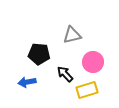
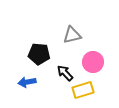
black arrow: moved 1 px up
yellow rectangle: moved 4 px left
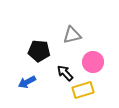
black pentagon: moved 3 px up
blue arrow: rotated 18 degrees counterclockwise
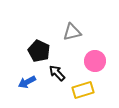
gray triangle: moved 3 px up
black pentagon: rotated 20 degrees clockwise
pink circle: moved 2 px right, 1 px up
black arrow: moved 8 px left
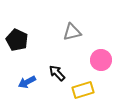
black pentagon: moved 22 px left, 11 px up
pink circle: moved 6 px right, 1 px up
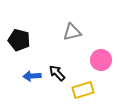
black pentagon: moved 2 px right; rotated 10 degrees counterclockwise
blue arrow: moved 5 px right, 6 px up; rotated 24 degrees clockwise
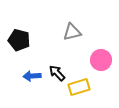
yellow rectangle: moved 4 px left, 3 px up
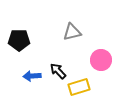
black pentagon: rotated 15 degrees counterclockwise
black arrow: moved 1 px right, 2 px up
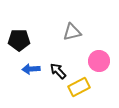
pink circle: moved 2 px left, 1 px down
blue arrow: moved 1 px left, 7 px up
yellow rectangle: rotated 10 degrees counterclockwise
